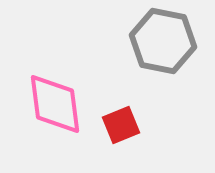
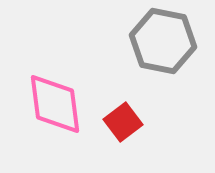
red square: moved 2 px right, 3 px up; rotated 15 degrees counterclockwise
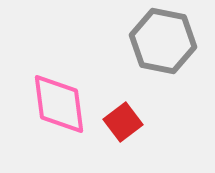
pink diamond: moved 4 px right
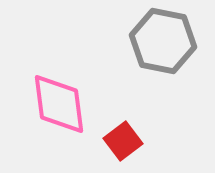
red square: moved 19 px down
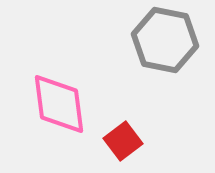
gray hexagon: moved 2 px right, 1 px up
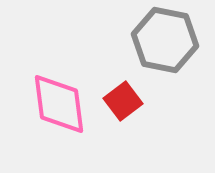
red square: moved 40 px up
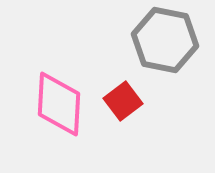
pink diamond: rotated 10 degrees clockwise
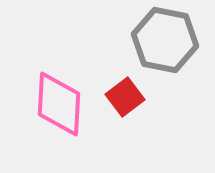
red square: moved 2 px right, 4 px up
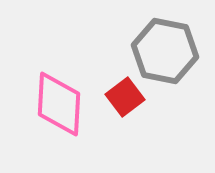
gray hexagon: moved 11 px down
